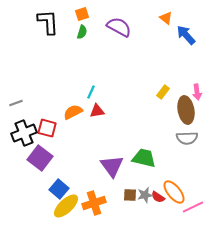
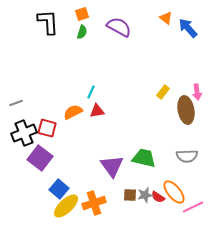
blue arrow: moved 2 px right, 7 px up
gray semicircle: moved 18 px down
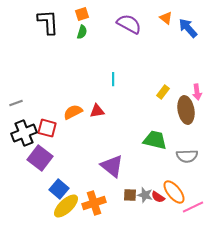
purple semicircle: moved 10 px right, 3 px up
cyan line: moved 22 px right, 13 px up; rotated 24 degrees counterclockwise
green trapezoid: moved 11 px right, 18 px up
purple triangle: rotated 15 degrees counterclockwise
gray star: rotated 28 degrees clockwise
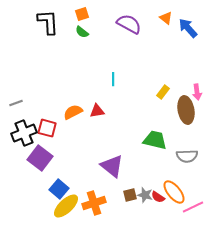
green semicircle: rotated 112 degrees clockwise
brown square: rotated 16 degrees counterclockwise
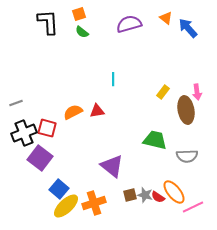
orange square: moved 3 px left
purple semicircle: rotated 45 degrees counterclockwise
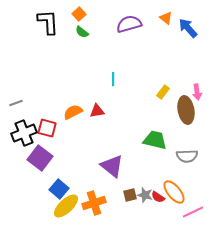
orange square: rotated 24 degrees counterclockwise
pink line: moved 5 px down
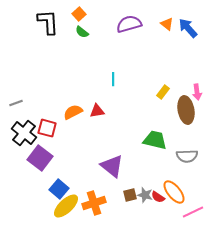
orange triangle: moved 1 px right, 6 px down
black cross: rotated 30 degrees counterclockwise
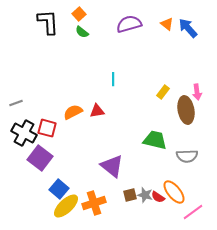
black cross: rotated 10 degrees counterclockwise
pink line: rotated 10 degrees counterclockwise
